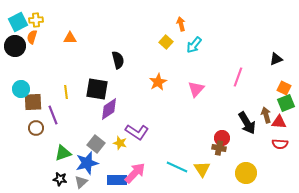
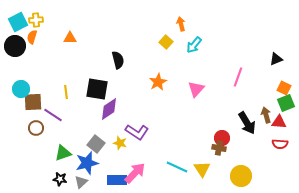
purple line: rotated 36 degrees counterclockwise
yellow circle: moved 5 px left, 3 px down
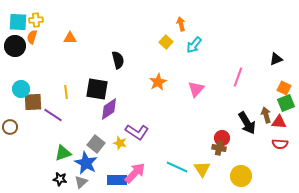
cyan square: rotated 30 degrees clockwise
brown circle: moved 26 px left, 1 px up
blue star: moved 1 px left; rotated 30 degrees counterclockwise
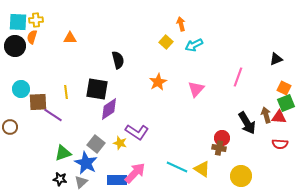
cyan arrow: rotated 24 degrees clockwise
brown square: moved 5 px right
red triangle: moved 5 px up
yellow triangle: rotated 24 degrees counterclockwise
